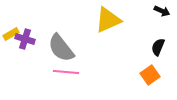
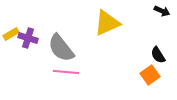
yellow triangle: moved 1 px left, 3 px down
purple cross: moved 3 px right, 1 px up
black semicircle: moved 8 px down; rotated 54 degrees counterclockwise
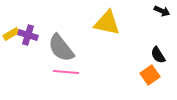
yellow triangle: rotated 36 degrees clockwise
purple cross: moved 3 px up
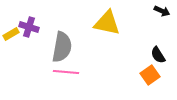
purple cross: moved 1 px right, 8 px up
gray semicircle: moved 1 px right, 1 px up; rotated 132 degrees counterclockwise
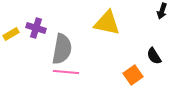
black arrow: rotated 84 degrees clockwise
purple cross: moved 7 px right, 1 px down
gray semicircle: moved 2 px down
black semicircle: moved 4 px left, 1 px down
orange square: moved 17 px left
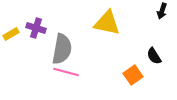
pink line: rotated 10 degrees clockwise
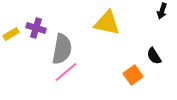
pink line: rotated 55 degrees counterclockwise
